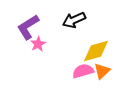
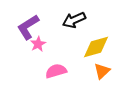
yellow diamond: moved 4 px up
pink semicircle: moved 27 px left
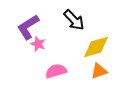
black arrow: rotated 110 degrees counterclockwise
pink star: rotated 21 degrees counterclockwise
orange triangle: moved 3 px left; rotated 24 degrees clockwise
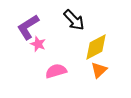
yellow diamond: rotated 12 degrees counterclockwise
orange triangle: moved 1 px up; rotated 24 degrees counterclockwise
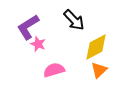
pink semicircle: moved 2 px left, 1 px up
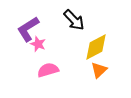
purple L-shape: moved 2 px down
pink semicircle: moved 6 px left
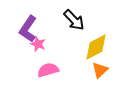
purple L-shape: rotated 24 degrees counterclockwise
orange triangle: moved 1 px right
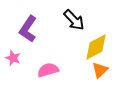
pink star: moved 25 px left, 14 px down
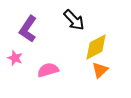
pink star: moved 2 px right
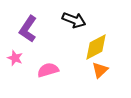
black arrow: rotated 25 degrees counterclockwise
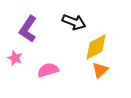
black arrow: moved 2 px down
